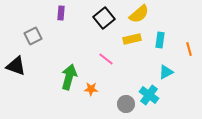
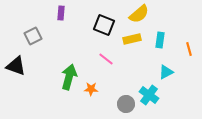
black square: moved 7 px down; rotated 30 degrees counterclockwise
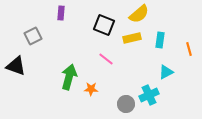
yellow rectangle: moved 1 px up
cyan cross: rotated 30 degrees clockwise
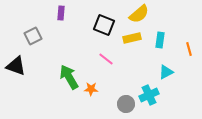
green arrow: rotated 45 degrees counterclockwise
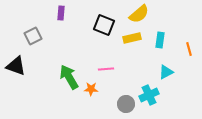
pink line: moved 10 px down; rotated 42 degrees counterclockwise
